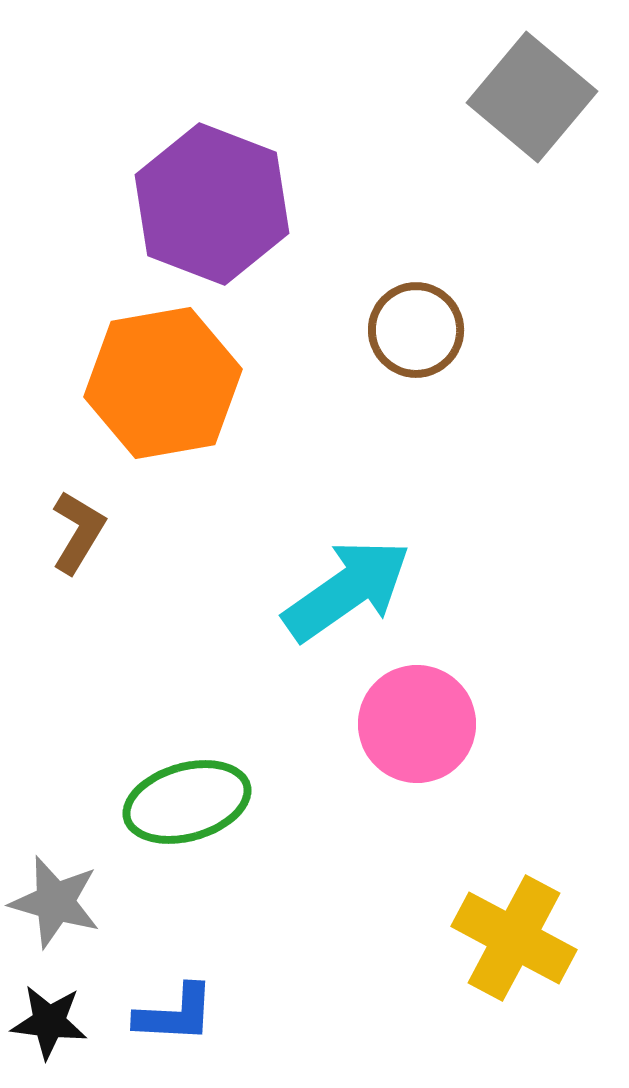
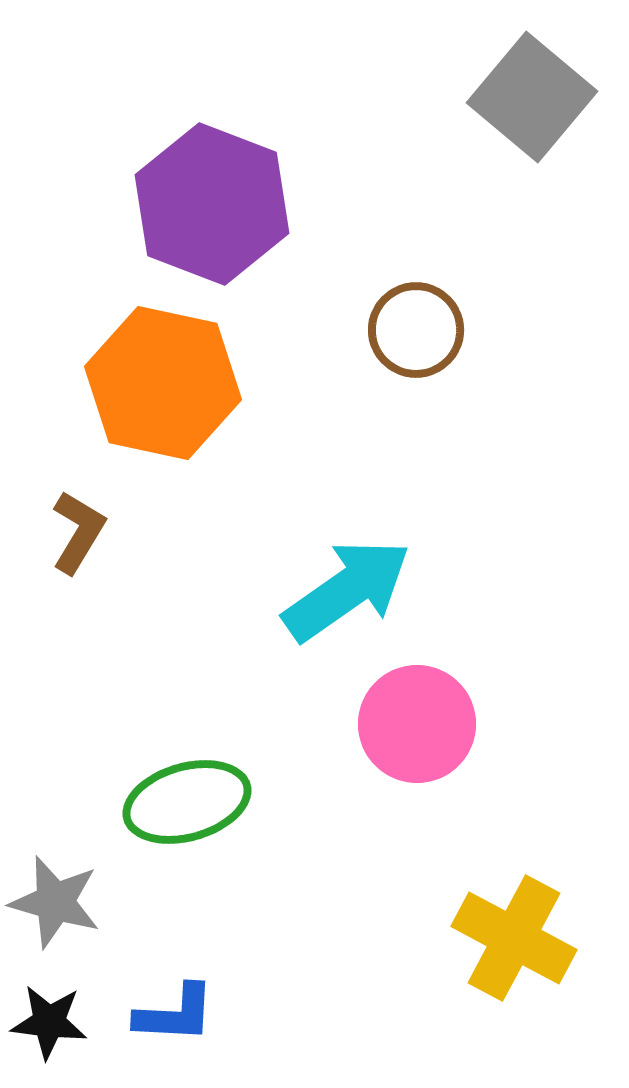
orange hexagon: rotated 22 degrees clockwise
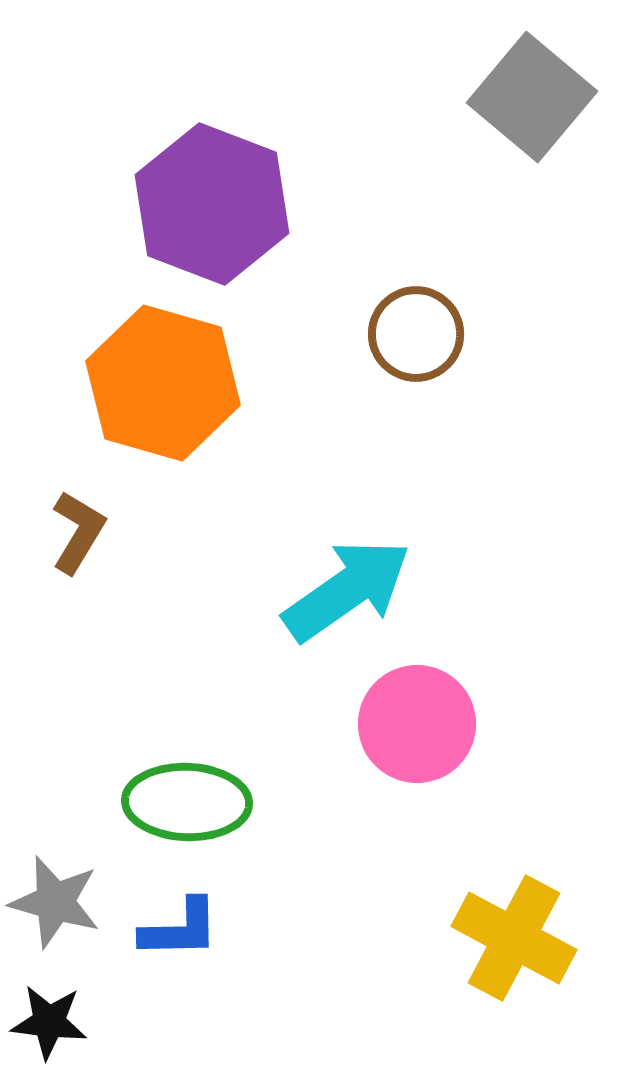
brown circle: moved 4 px down
orange hexagon: rotated 4 degrees clockwise
green ellipse: rotated 18 degrees clockwise
blue L-shape: moved 5 px right, 85 px up; rotated 4 degrees counterclockwise
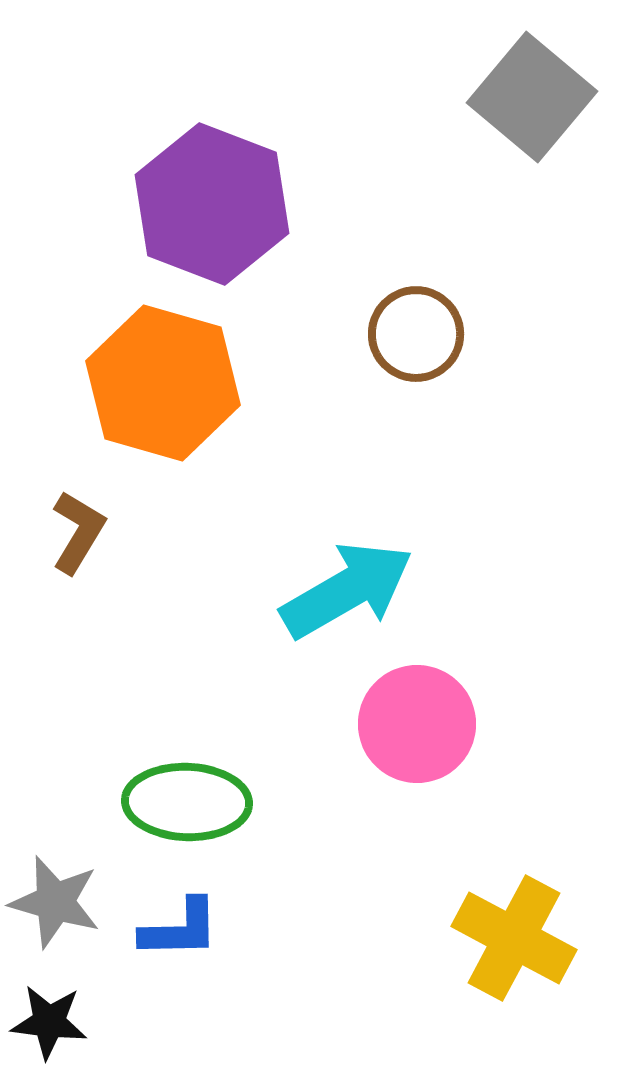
cyan arrow: rotated 5 degrees clockwise
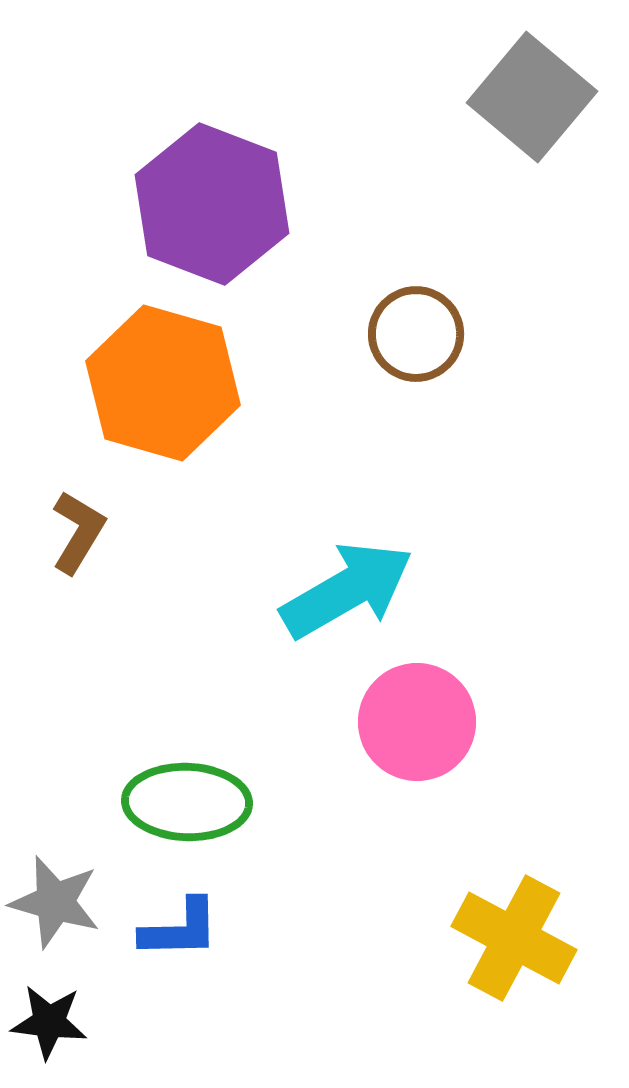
pink circle: moved 2 px up
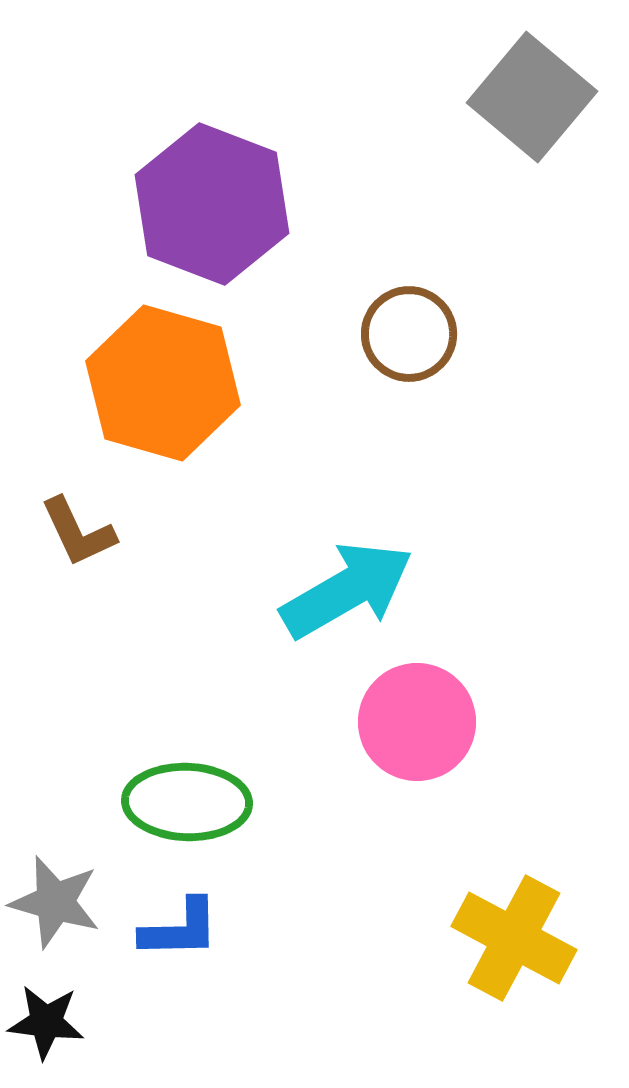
brown circle: moved 7 px left
brown L-shape: rotated 124 degrees clockwise
black star: moved 3 px left
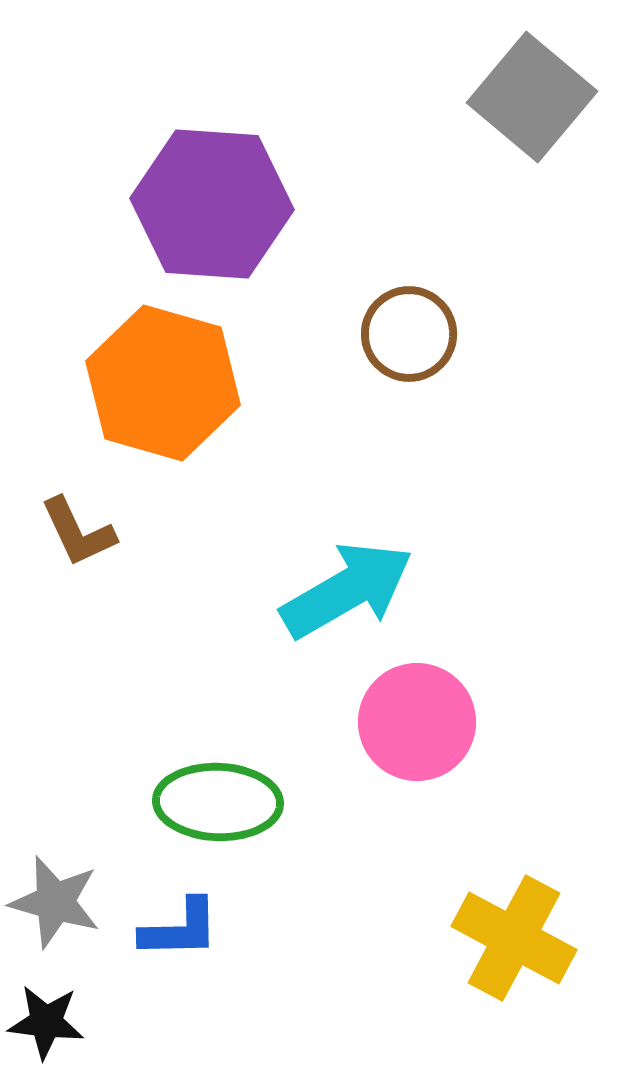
purple hexagon: rotated 17 degrees counterclockwise
green ellipse: moved 31 px right
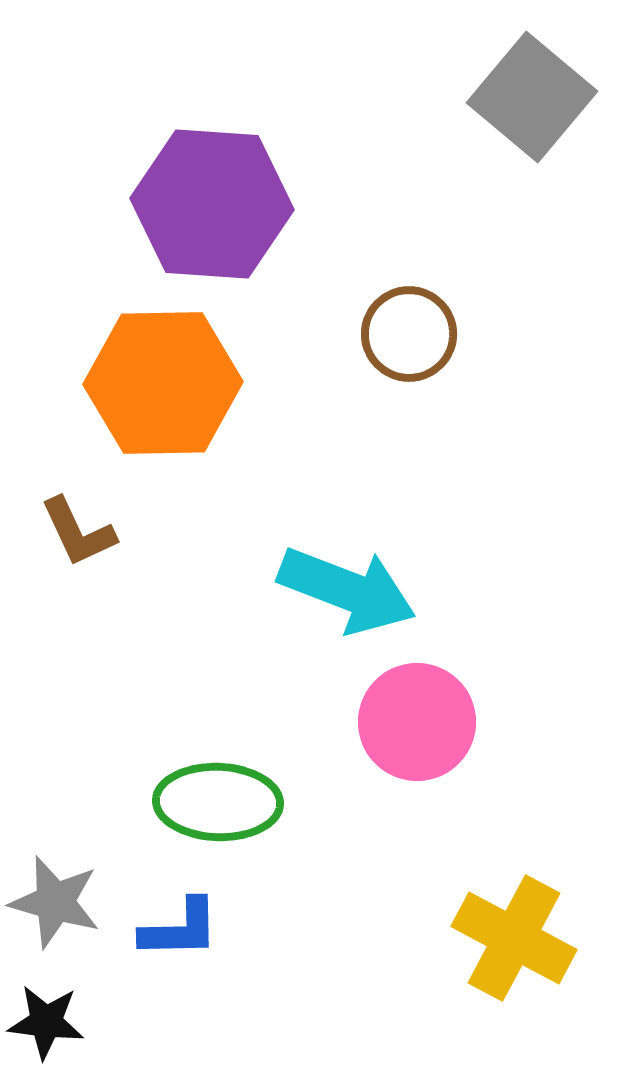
orange hexagon: rotated 17 degrees counterclockwise
cyan arrow: rotated 51 degrees clockwise
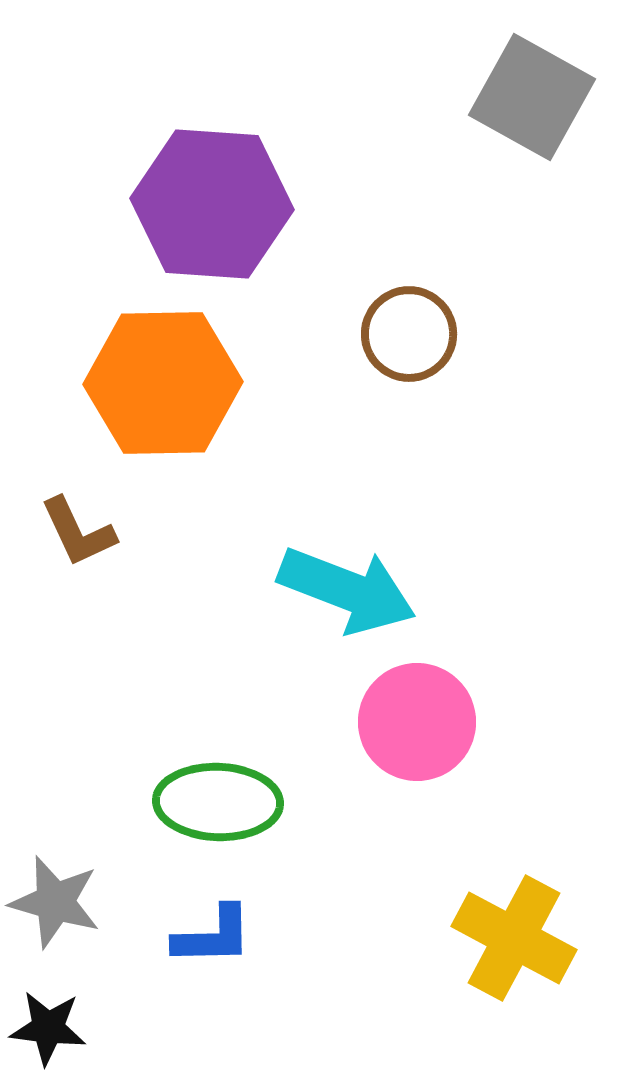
gray square: rotated 11 degrees counterclockwise
blue L-shape: moved 33 px right, 7 px down
black star: moved 2 px right, 6 px down
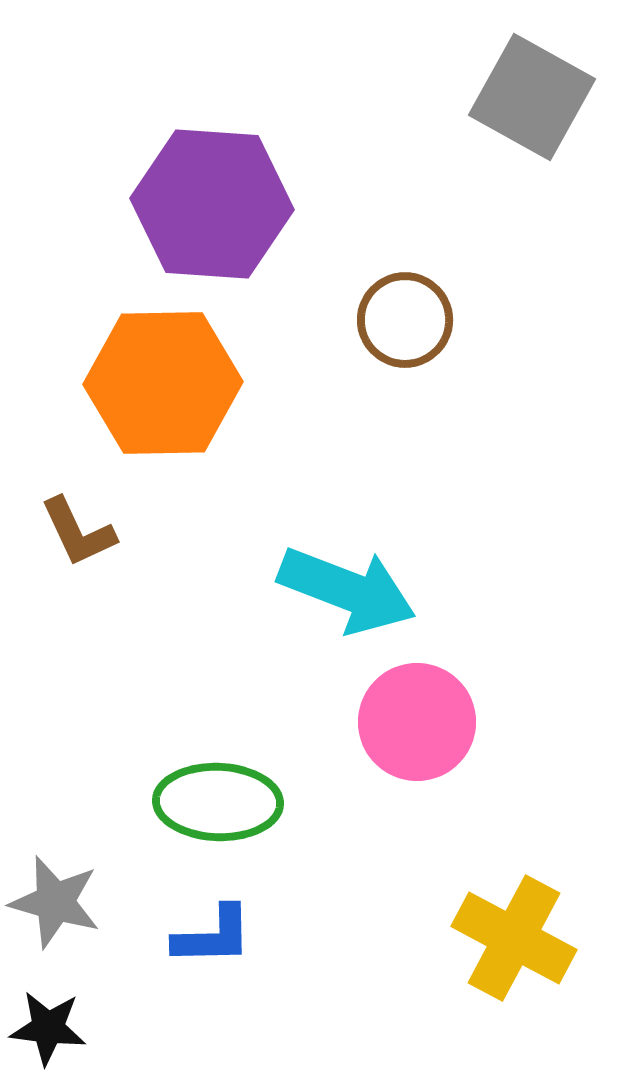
brown circle: moved 4 px left, 14 px up
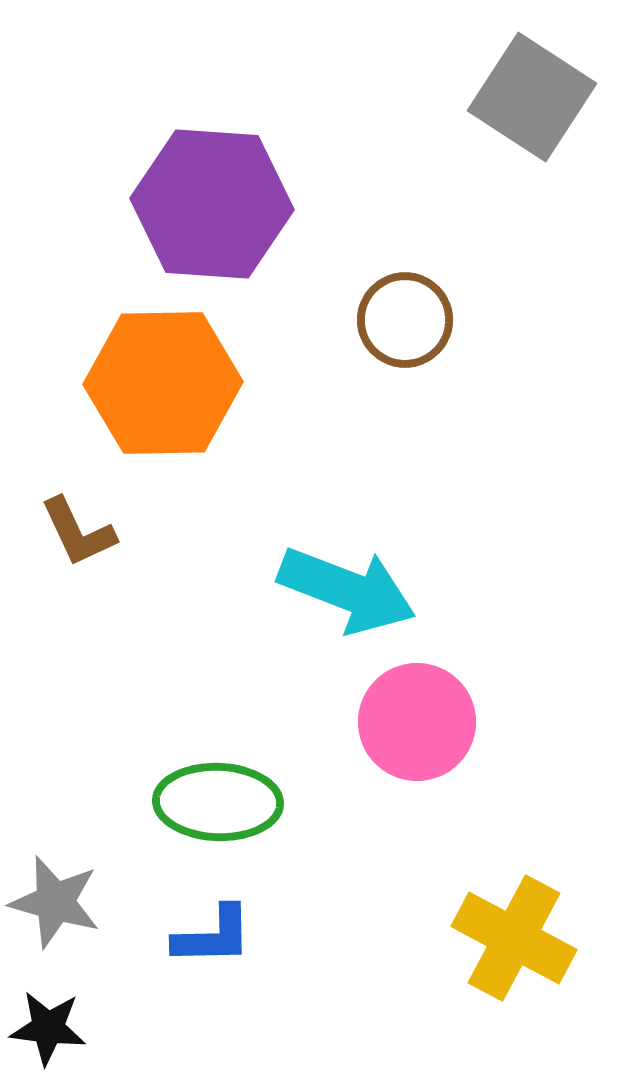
gray square: rotated 4 degrees clockwise
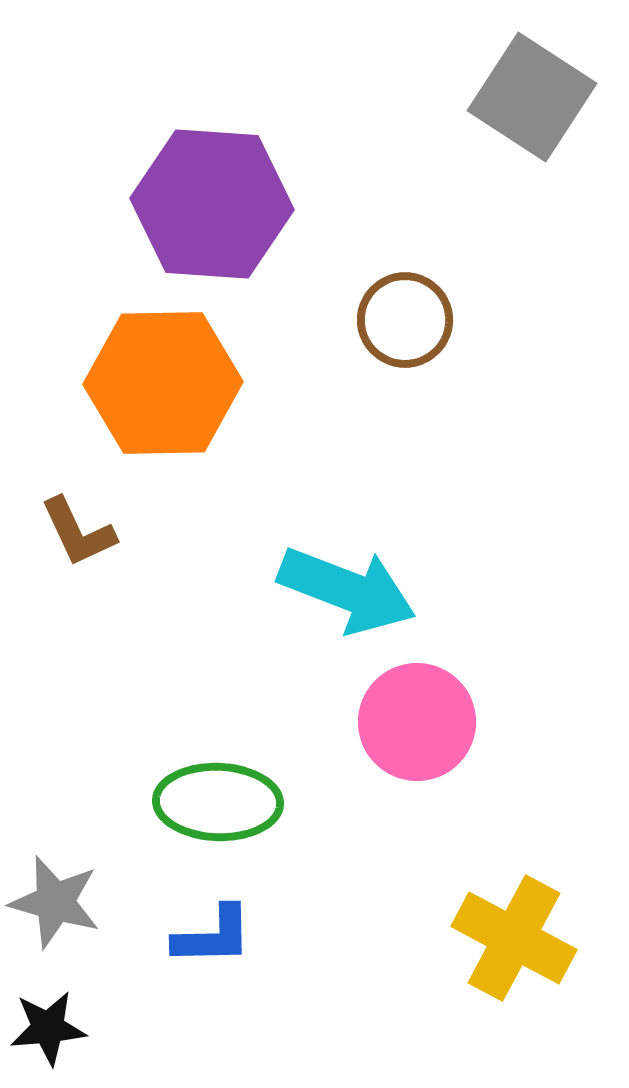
black star: rotated 12 degrees counterclockwise
